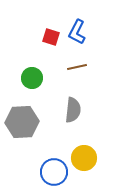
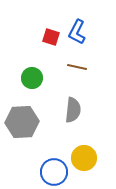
brown line: rotated 24 degrees clockwise
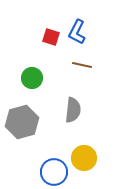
brown line: moved 5 px right, 2 px up
gray hexagon: rotated 12 degrees counterclockwise
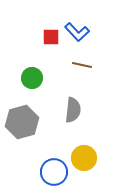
blue L-shape: rotated 70 degrees counterclockwise
red square: rotated 18 degrees counterclockwise
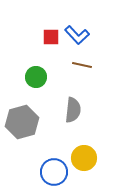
blue L-shape: moved 3 px down
green circle: moved 4 px right, 1 px up
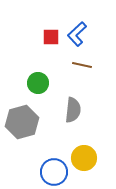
blue L-shape: moved 1 px up; rotated 90 degrees clockwise
green circle: moved 2 px right, 6 px down
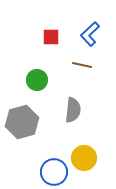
blue L-shape: moved 13 px right
green circle: moved 1 px left, 3 px up
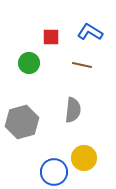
blue L-shape: moved 2 px up; rotated 75 degrees clockwise
green circle: moved 8 px left, 17 px up
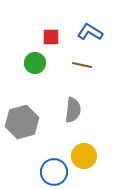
green circle: moved 6 px right
yellow circle: moved 2 px up
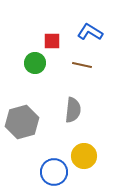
red square: moved 1 px right, 4 px down
